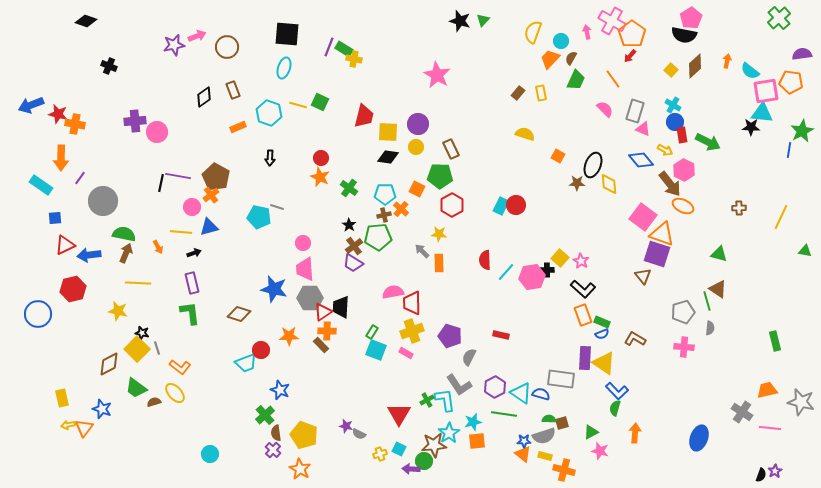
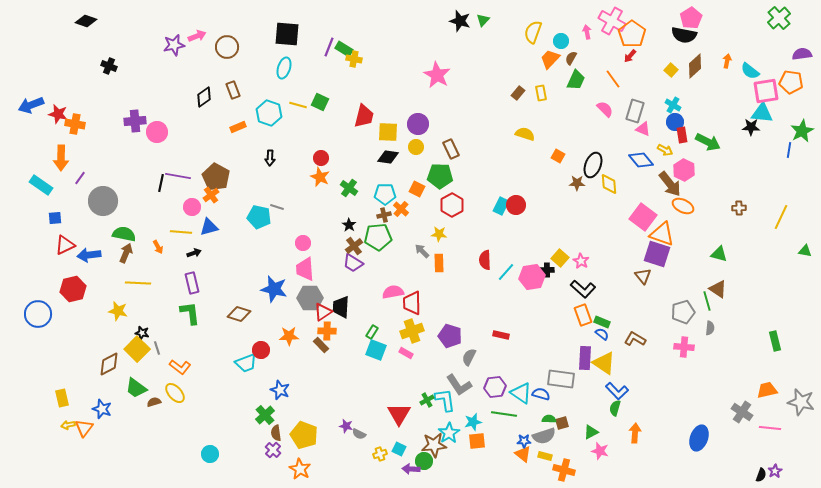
blue semicircle at (602, 334): rotated 120 degrees counterclockwise
purple hexagon at (495, 387): rotated 20 degrees clockwise
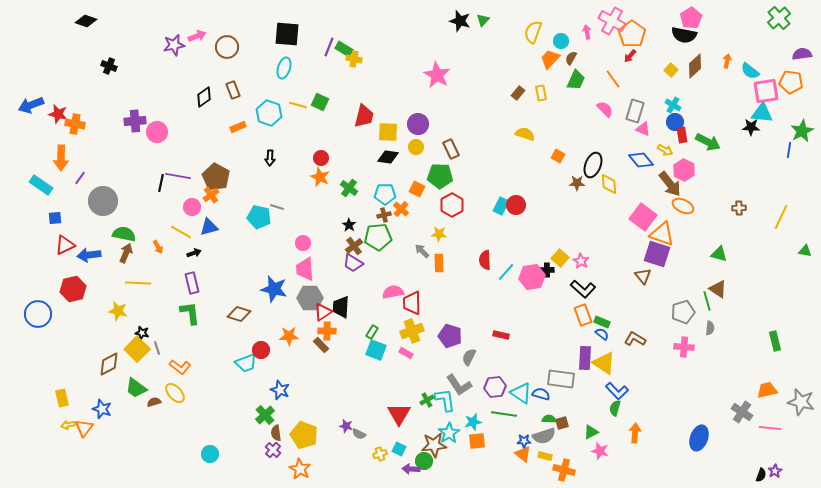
yellow line at (181, 232): rotated 25 degrees clockwise
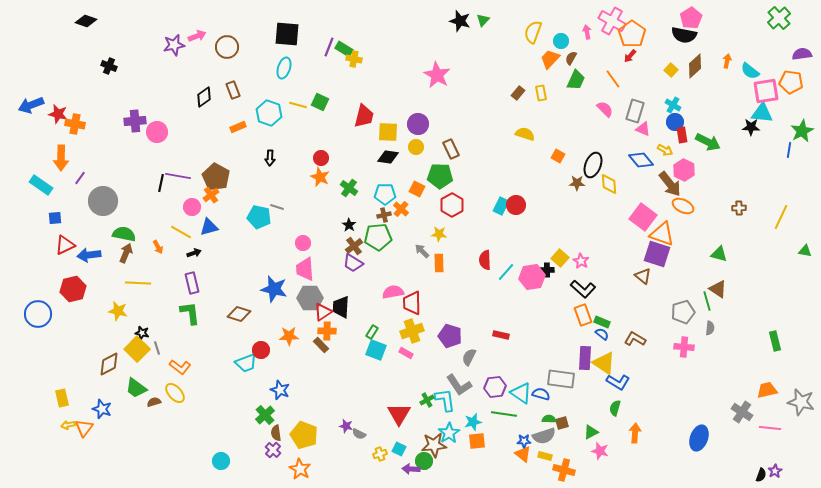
brown triangle at (643, 276): rotated 12 degrees counterclockwise
blue L-shape at (617, 391): moved 1 px right, 9 px up; rotated 15 degrees counterclockwise
cyan circle at (210, 454): moved 11 px right, 7 px down
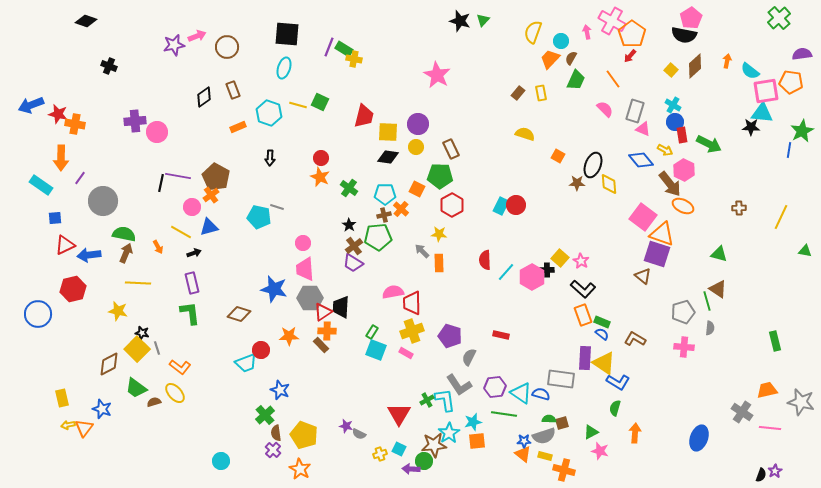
green arrow at (708, 142): moved 1 px right, 2 px down
pink hexagon at (532, 277): rotated 20 degrees counterclockwise
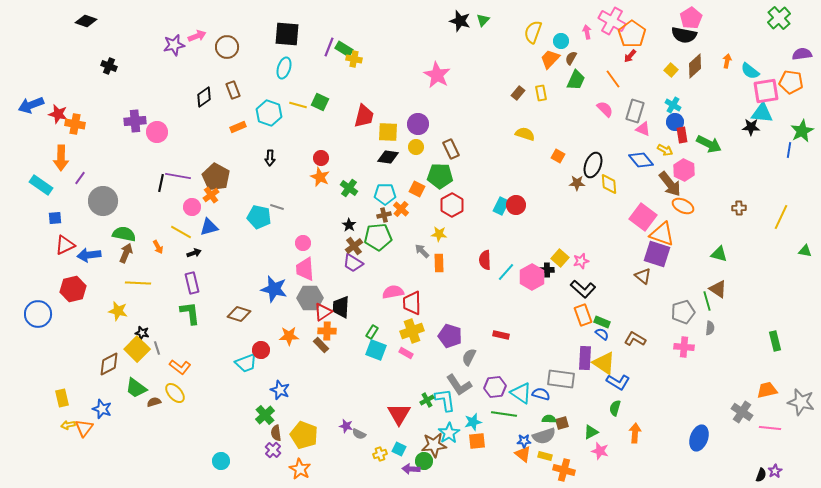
pink star at (581, 261): rotated 28 degrees clockwise
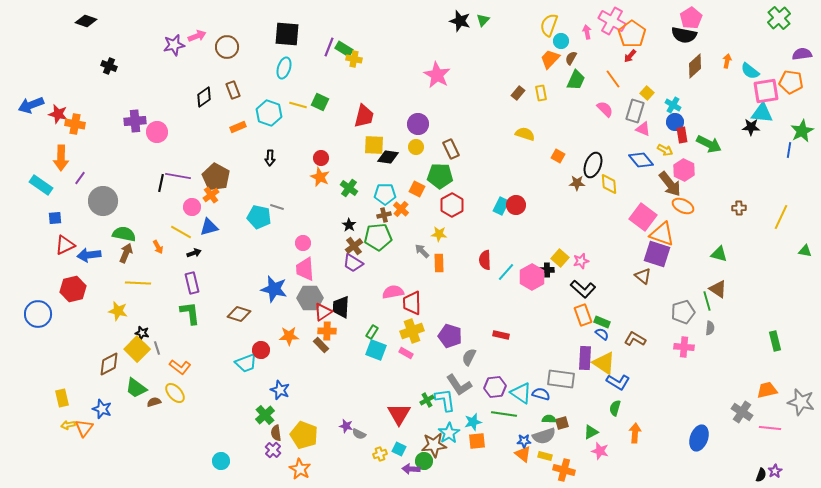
yellow semicircle at (533, 32): moved 16 px right, 7 px up
yellow square at (671, 70): moved 24 px left, 23 px down
yellow square at (388, 132): moved 14 px left, 13 px down
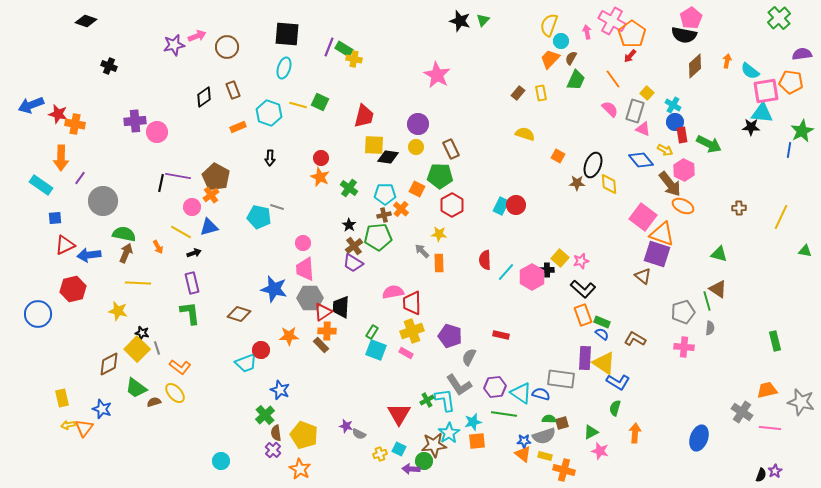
pink semicircle at (605, 109): moved 5 px right
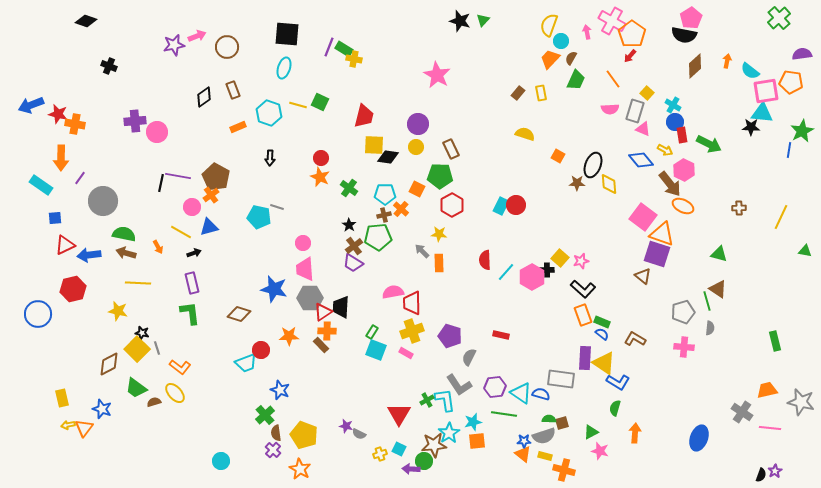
pink semicircle at (610, 109): rotated 132 degrees clockwise
brown arrow at (126, 253): rotated 96 degrees counterclockwise
